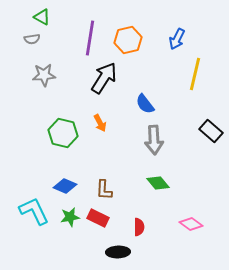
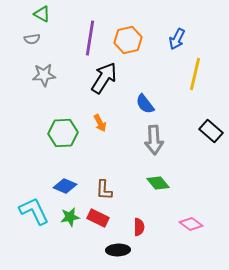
green triangle: moved 3 px up
green hexagon: rotated 16 degrees counterclockwise
black ellipse: moved 2 px up
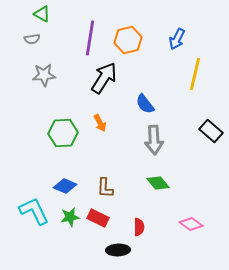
brown L-shape: moved 1 px right, 2 px up
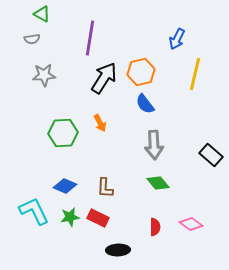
orange hexagon: moved 13 px right, 32 px down
black rectangle: moved 24 px down
gray arrow: moved 5 px down
red semicircle: moved 16 px right
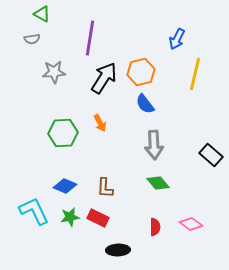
gray star: moved 10 px right, 3 px up
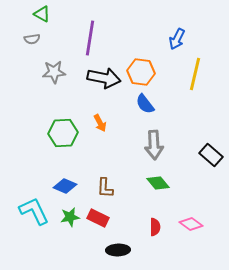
orange hexagon: rotated 20 degrees clockwise
black arrow: rotated 68 degrees clockwise
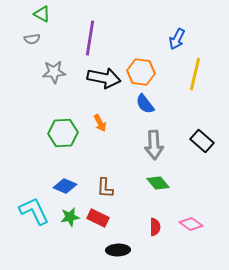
black rectangle: moved 9 px left, 14 px up
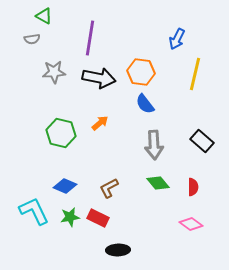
green triangle: moved 2 px right, 2 px down
black arrow: moved 5 px left
orange arrow: rotated 102 degrees counterclockwise
green hexagon: moved 2 px left; rotated 16 degrees clockwise
brown L-shape: moved 4 px right; rotated 60 degrees clockwise
red semicircle: moved 38 px right, 40 px up
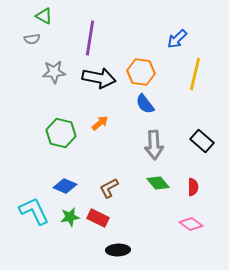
blue arrow: rotated 20 degrees clockwise
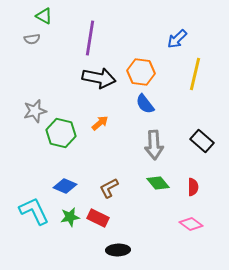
gray star: moved 19 px left, 39 px down; rotated 10 degrees counterclockwise
